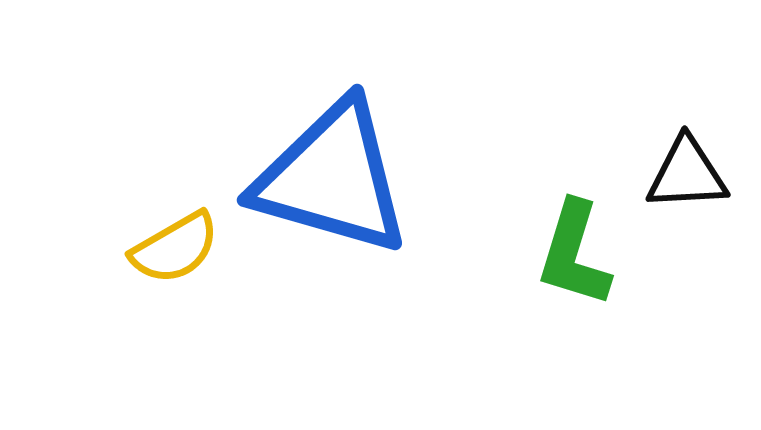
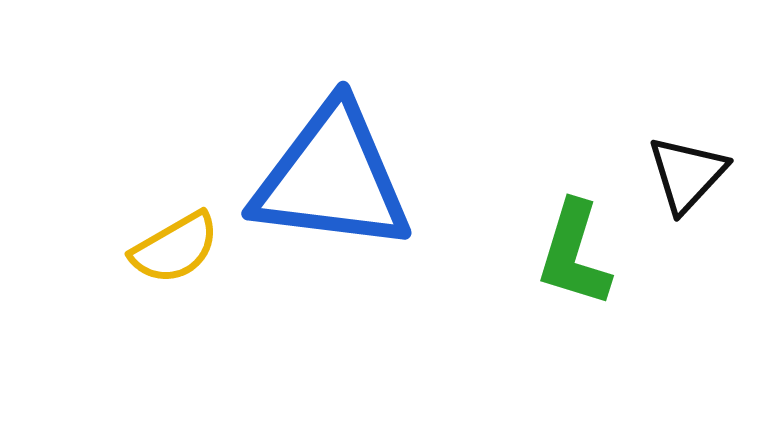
black triangle: rotated 44 degrees counterclockwise
blue triangle: rotated 9 degrees counterclockwise
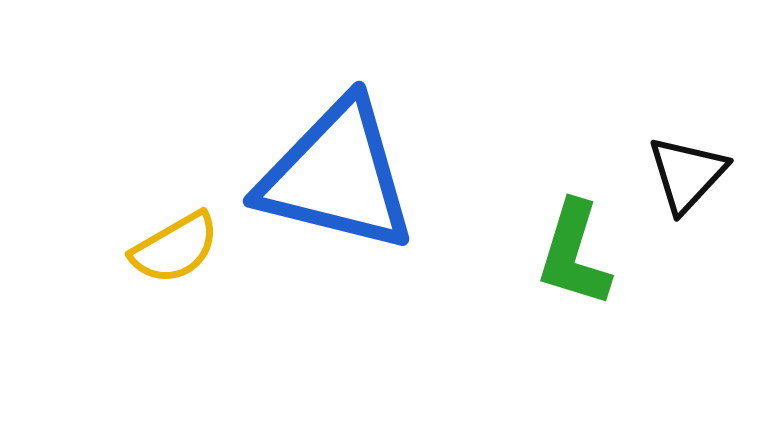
blue triangle: moved 5 px right, 2 px up; rotated 7 degrees clockwise
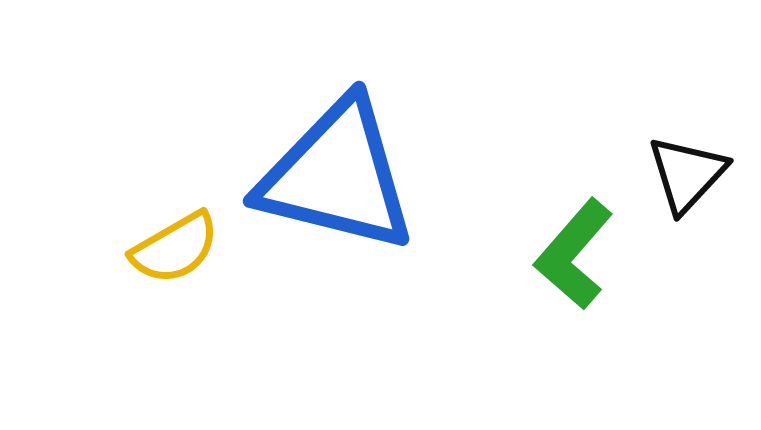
green L-shape: rotated 24 degrees clockwise
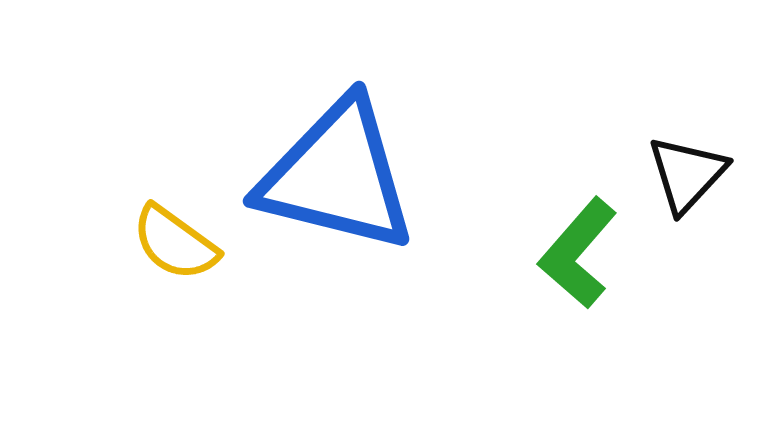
yellow semicircle: moved 5 px up; rotated 66 degrees clockwise
green L-shape: moved 4 px right, 1 px up
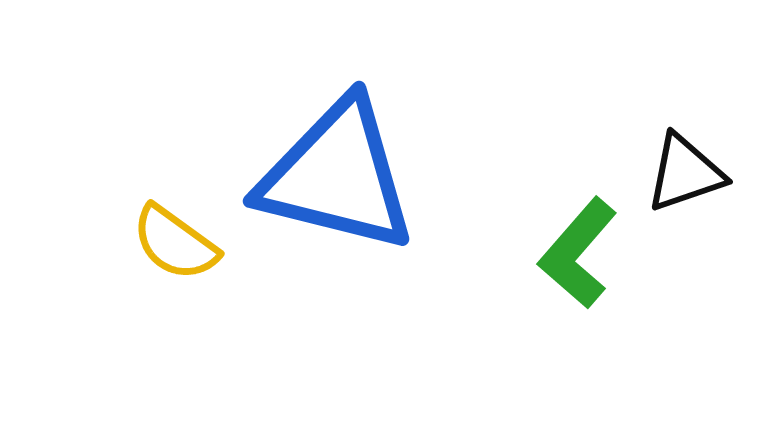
black triangle: moved 2 px left, 1 px up; rotated 28 degrees clockwise
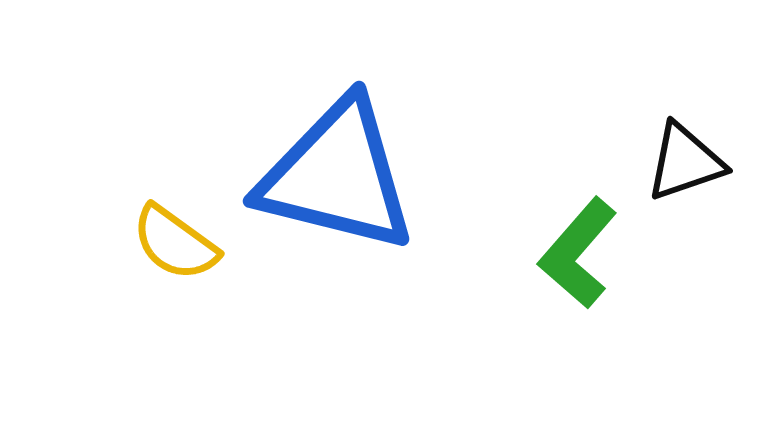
black triangle: moved 11 px up
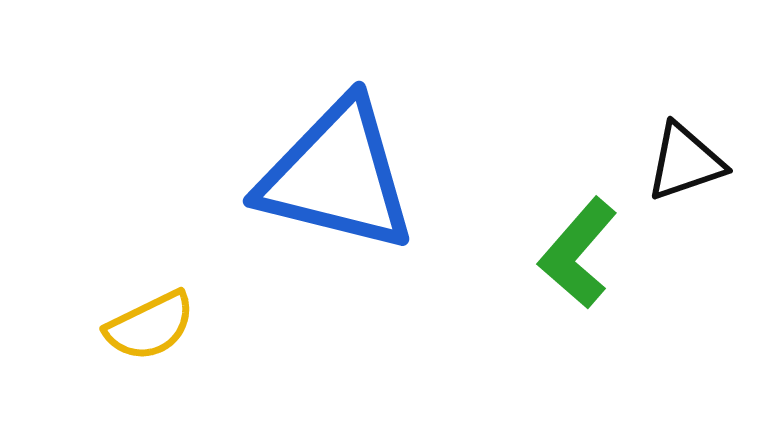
yellow semicircle: moved 25 px left, 83 px down; rotated 62 degrees counterclockwise
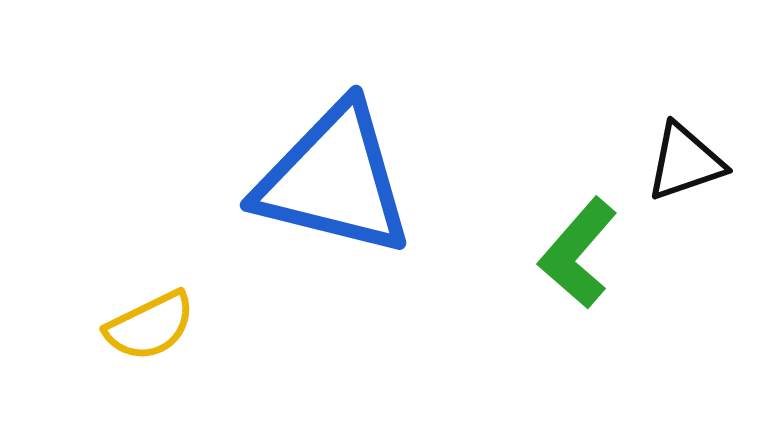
blue triangle: moved 3 px left, 4 px down
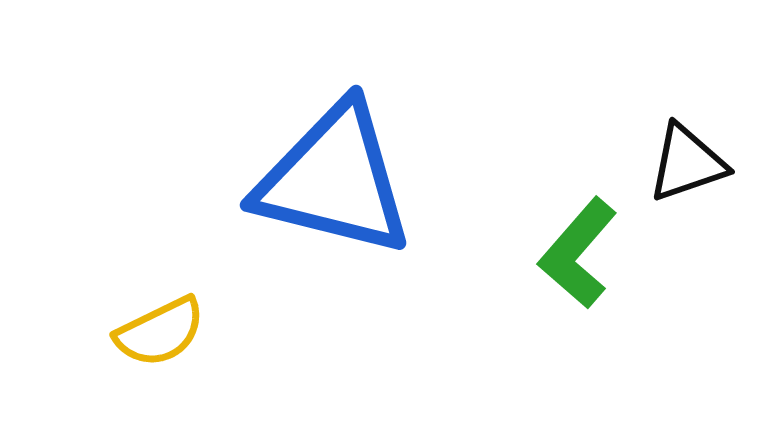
black triangle: moved 2 px right, 1 px down
yellow semicircle: moved 10 px right, 6 px down
